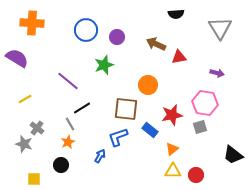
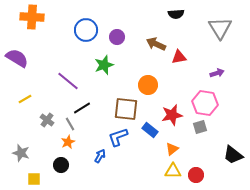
orange cross: moved 6 px up
purple arrow: rotated 32 degrees counterclockwise
gray cross: moved 10 px right, 8 px up
gray star: moved 3 px left, 9 px down
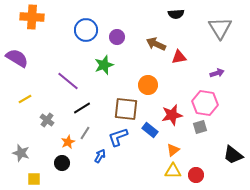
gray line: moved 15 px right, 9 px down; rotated 64 degrees clockwise
orange triangle: moved 1 px right, 1 px down
black circle: moved 1 px right, 2 px up
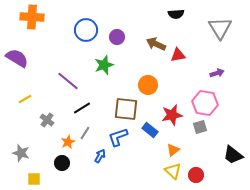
red triangle: moved 1 px left, 2 px up
yellow triangle: rotated 42 degrees clockwise
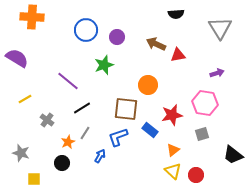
gray square: moved 2 px right, 7 px down
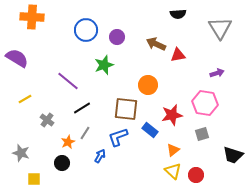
black semicircle: moved 2 px right
black trapezoid: rotated 20 degrees counterclockwise
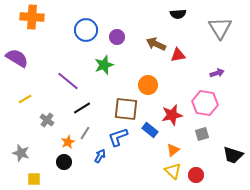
black circle: moved 2 px right, 1 px up
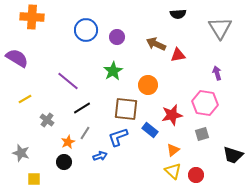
green star: moved 9 px right, 6 px down; rotated 12 degrees counterclockwise
purple arrow: rotated 88 degrees counterclockwise
blue arrow: rotated 40 degrees clockwise
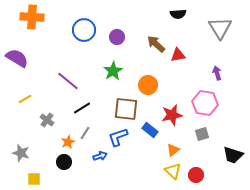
blue circle: moved 2 px left
brown arrow: rotated 18 degrees clockwise
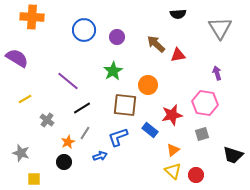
brown square: moved 1 px left, 4 px up
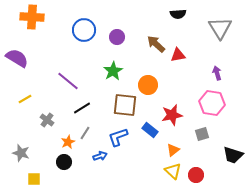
pink hexagon: moved 7 px right
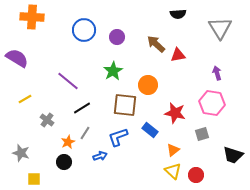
red star: moved 3 px right, 2 px up; rotated 25 degrees clockwise
